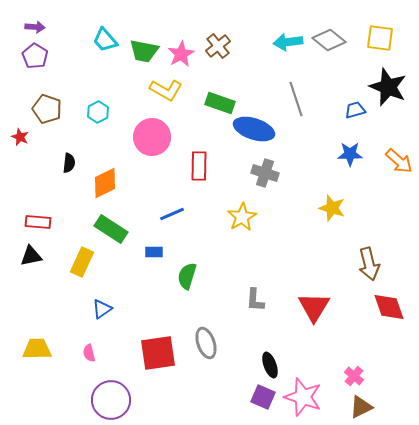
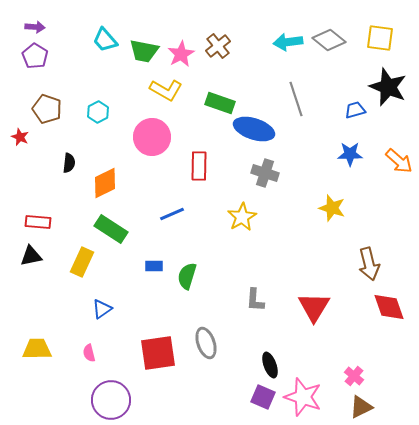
blue rectangle at (154, 252): moved 14 px down
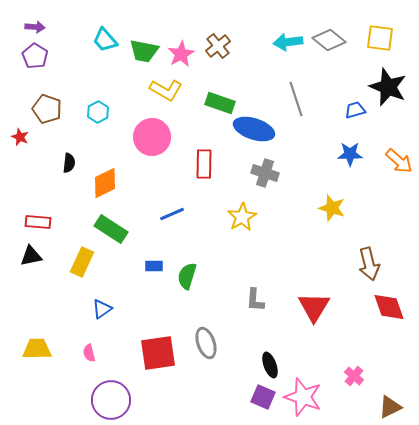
red rectangle at (199, 166): moved 5 px right, 2 px up
brown triangle at (361, 407): moved 29 px right
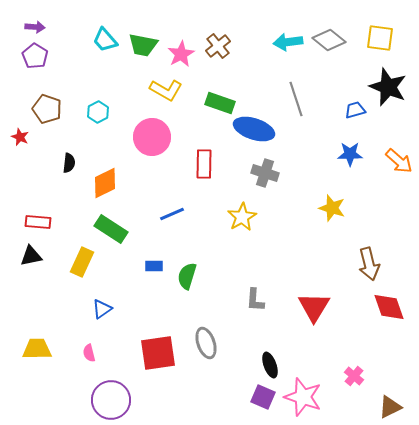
green trapezoid at (144, 51): moved 1 px left, 6 px up
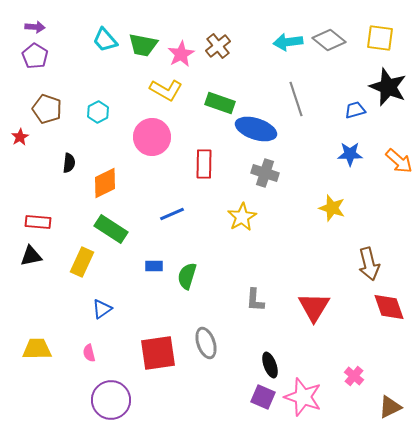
blue ellipse at (254, 129): moved 2 px right
red star at (20, 137): rotated 18 degrees clockwise
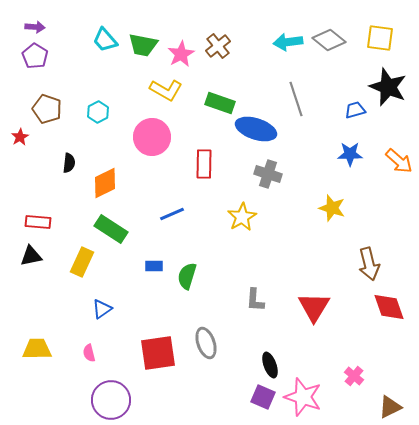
gray cross at (265, 173): moved 3 px right, 1 px down
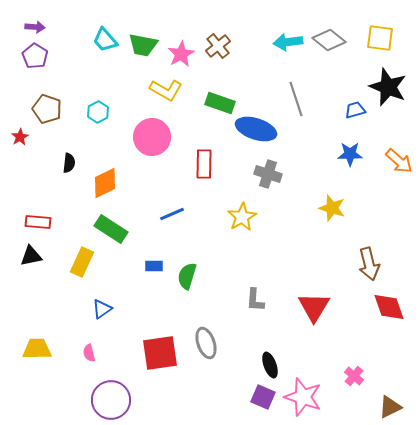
red square at (158, 353): moved 2 px right
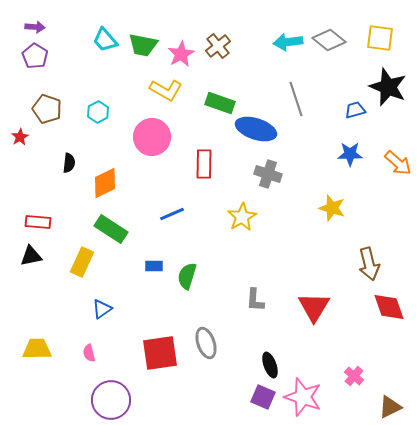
orange arrow at (399, 161): moved 1 px left, 2 px down
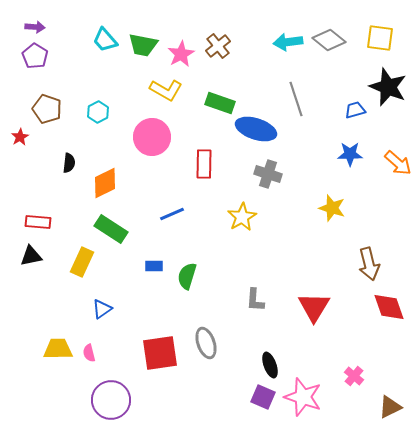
yellow trapezoid at (37, 349): moved 21 px right
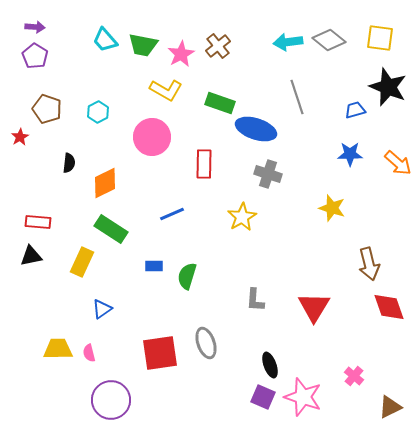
gray line at (296, 99): moved 1 px right, 2 px up
